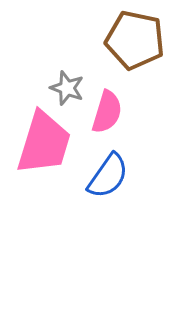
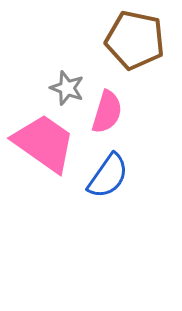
pink trapezoid: rotated 72 degrees counterclockwise
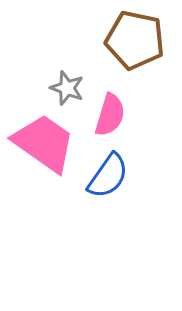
pink semicircle: moved 3 px right, 3 px down
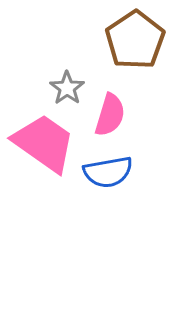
brown pentagon: rotated 26 degrees clockwise
gray star: rotated 16 degrees clockwise
blue semicircle: moved 4 px up; rotated 45 degrees clockwise
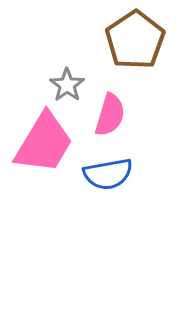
gray star: moved 3 px up
pink trapezoid: rotated 86 degrees clockwise
blue semicircle: moved 2 px down
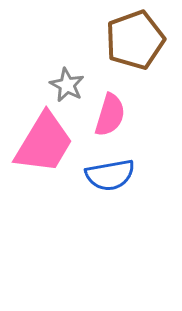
brown pentagon: rotated 14 degrees clockwise
gray star: rotated 8 degrees counterclockwise
blue semicircle: moved 2 px right, 1 px down
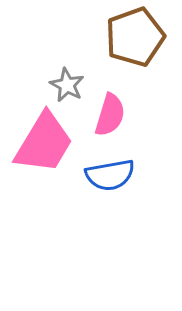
brown pentagon: moved 3 px up
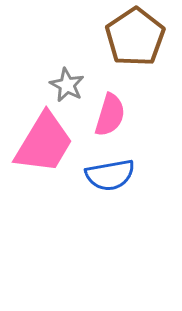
brown pentagon: rotated 14 degrees counterclockwise
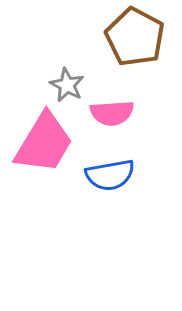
brown pentagon: rotated 10 degrees counterclockwise
pink semicircle: moved 2 px right, 2 px up; rotated 69 degrees clockwise
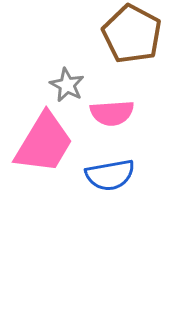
brown pentagon: moved 3 px left, 3 px up
